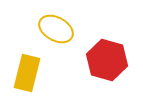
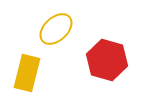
yellow ellipse: rotated 72 degrees counterclockwise
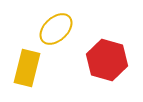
yellow rectangle: moved 5 px up
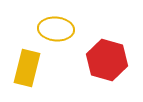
yellow ellipse: rotated 48 degrees clockwise
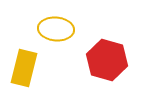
yellow rectangle: moved 3 px left
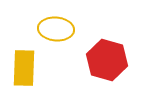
yellow rectangle: rotated 12 degrees counterclockwise
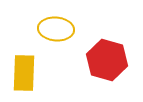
yellow rectangle: moved 5 px down
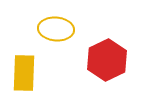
red hexagon: rotated 18 degrees clockwise
